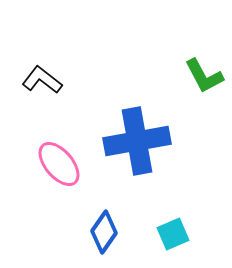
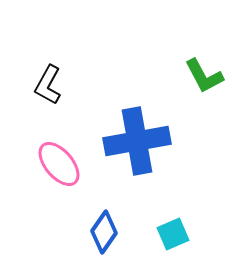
black L-shape: moved 6 px right, 5 px down; rotated 99 degrees counterclockwise
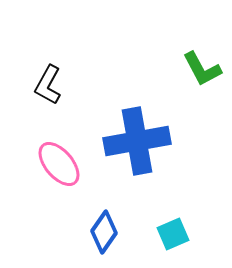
green L-shape: moved 2 px left, 7 px up
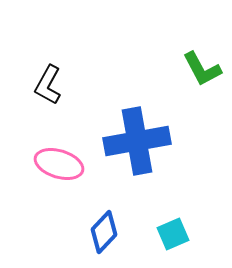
pink ellipse: rotated 33 degrees counterclockwise
blue diamond: rotated 9 degrees clockwise
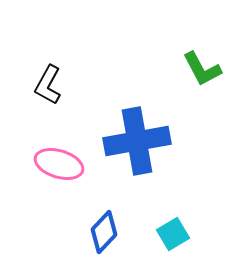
cyan square: rotated 8 degrees counterclockwise
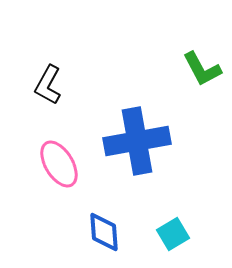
pink ellipse: rotated 42 degrees clockwise
blue diamond: rotated 48 degrees counterclockwise
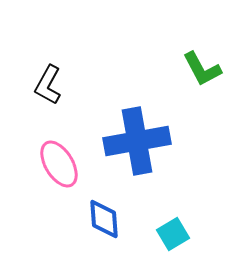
blue diamond: moved 13 px up
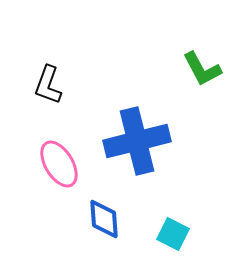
black L-shape: rotated 9 degrees counterclockwise
blue cross: rotated 4 degrees counterclockwise
cyan square: rotated 32 degrees counterclockwise
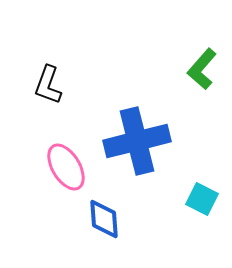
green L-shape: rotated 69 degrees clockwise
pink ellipse: moved 7 px right, 3 px down
cyan square: moved 29 px right, 35 px up
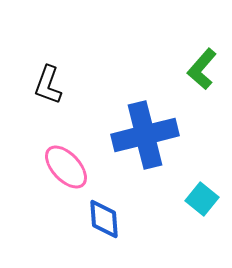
blue cross: moved 8 px right, 6 px up
pink ellipse: rotated 12 degrees counterclockwise
cyan square: rotated 12 degrees clockwise
